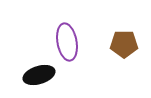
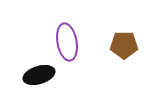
brown pentagon: moved 1 px down
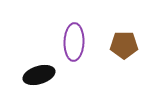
purple ellipse: moved 7 px right; rotated 12 degrees clockwise
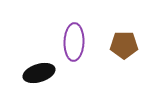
black ellipse: moved 2 px up
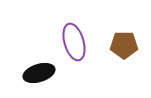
purple ellipse: rotated 18 degrees counterclockwise
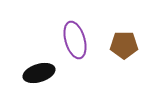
purple ellipse: moved 1 px right, 2 px up
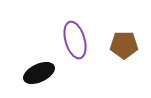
black ellipse: rotated 8 degrees counterclockwise
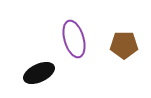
purple ellipse: moved 1 px left, 1 px up
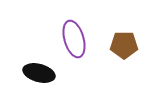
black ellipse: rotated 40 degrees clockwise
